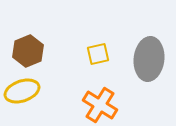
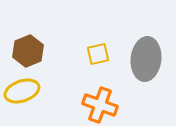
gray ellipse: moved 3 px left
orange cross: rotated 12 degrees counterclockwise
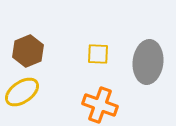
yellow square: rotated 15 degrees clockwise
gray ellipse: moved 2 px right, 3 px down
yellow ellipse: moved 1 px down; rotated 16 degrees counterclockwise
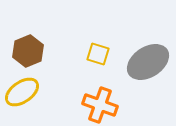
yellow square: rotated 15 degrees clockwise
gray ellipse: rotated 51 degrees clockwise
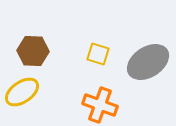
brown hexagon: moved 5 px right; rotated 24 degrees clockwise
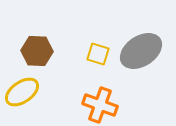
brown hexagon: moved 4 px right
gray ellipse: moved 7 px left, 11 px up
